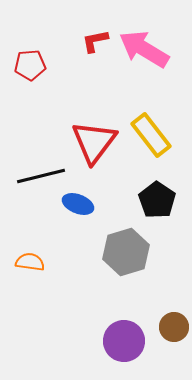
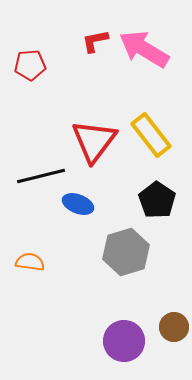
red triangle: moved 1 px up
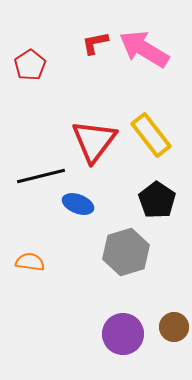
red L-shape: moved 2 px down
red pentagon: rotated 28 degrees counterclockwise
purple circle: moved 1 px left, 7 px up
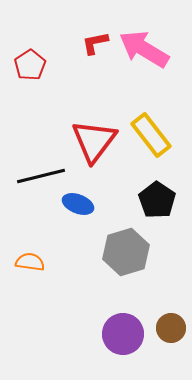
brown circle: moved 3 px left, 1 px down
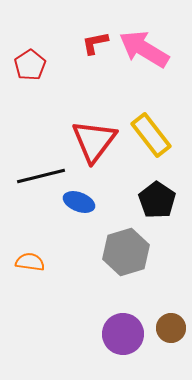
blue ellipse: moved 1 px right, 2 px up
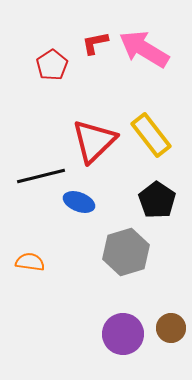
red pentagon: moved 22 px right
red triangle: rotated 9 degrees clockwise
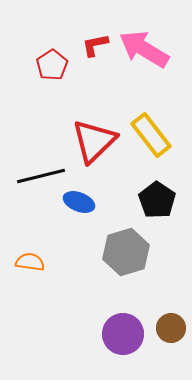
red L-shape: moved 2 px down
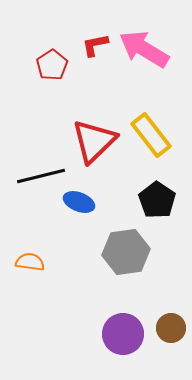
gray hexagon: rotated 9 degrees clockwise
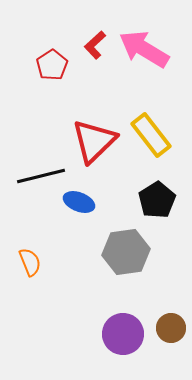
red L-shape: rotated 32 degrees counterclockwise
black pentagon: rotated 6 degrees clockwise
orange semicircle: rotated 60 degrees clockwise
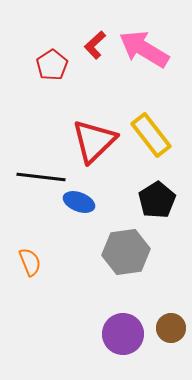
black line: moved 1 px down; rotated 21 degrees clockwise
